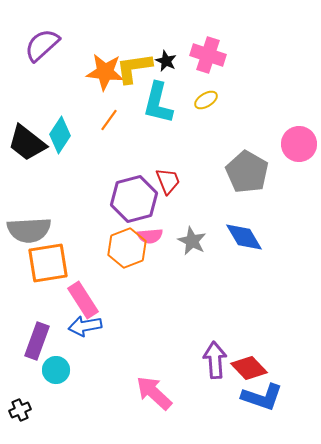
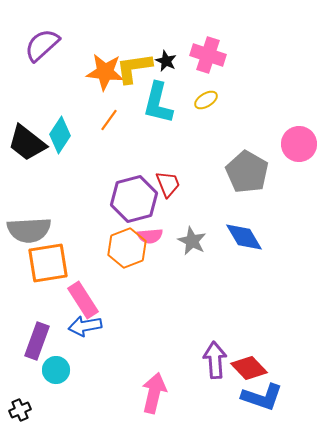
red trapezoid: moved 3 px down
pink arrow: rotated 60 degrees clockwise
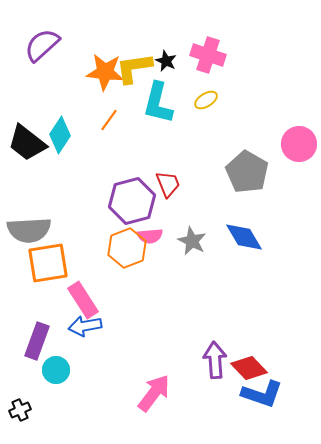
purple hexagon: moved 2 px left, 2 px down
pink arrow: rotated 24 degrees clockwise
blue L-shape: moved 3 px up
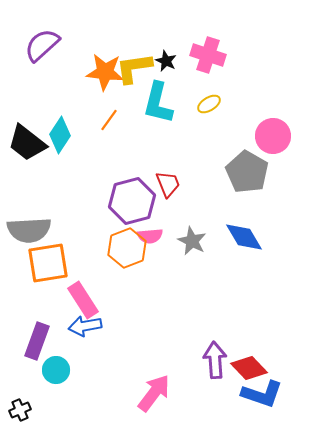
yellow ellipse: moved 3 px right, 4 px down
pink circle: moved 26 px left, 8 px up
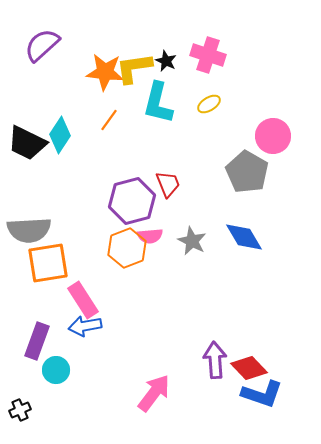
black trapezoid: rotated 12 degrees counterclockwise
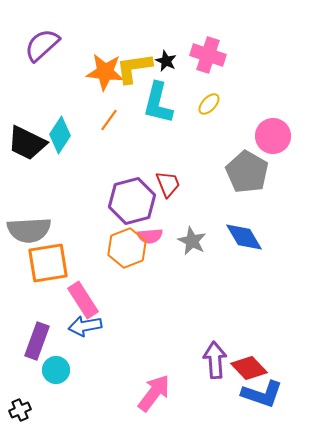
yellow ellipse: rotated 15 degrees counterclockwise
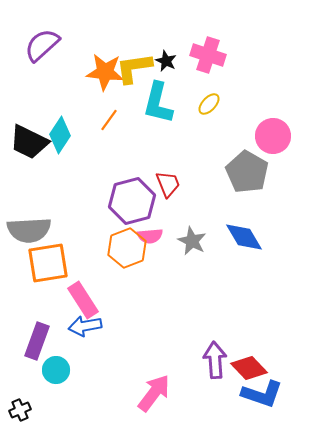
black trapezoid: moved 2 px right, 1 px up
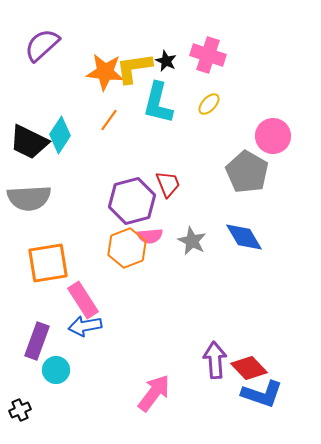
gray semicircle: moved 32 px up
